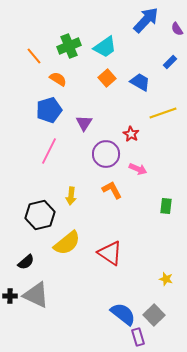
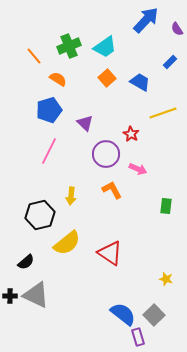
purple triangle: moved 1 px right; rotated 18 degrees counterclockwise
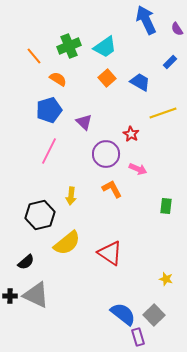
blue arrow: rotated 68 degrees counterclockwise
purple triangle: moved 1 px left, 1 px up
orange L-shape: moved 1 px up
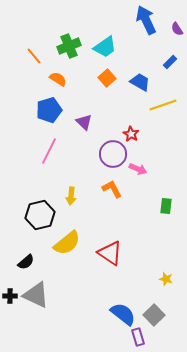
yellow line: moved 8 px up
purple circle: moved 7 px right
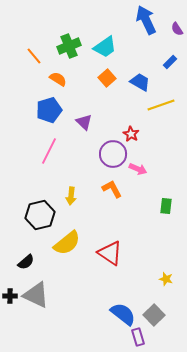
yellow line: moved 2 px left
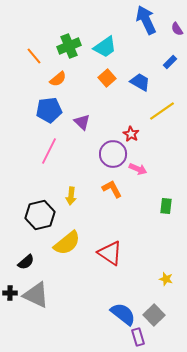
orange semicircle: rotated 108 degrees clockwise
yellow line: moved 1 px right, 6 px down; rotated 16 degrees counterclockwise
blue pentagon: rotated 10 degrees clockwise
purple triangle: moved 2 px left
black cross: moved 3 px up
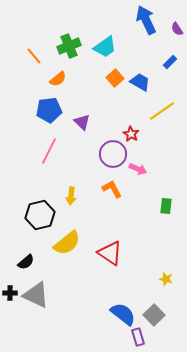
orange square: moved 8 px right
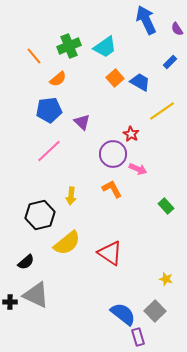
pink line: rotated 20 degrees clockwise
green rectangle: rotated 49 degrees counterclockwise
black cross: moved 9 px down
gray square: moved 1 px right, 4 px up
